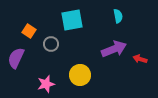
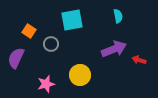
red arrow: moved 1 px left, 1 px down
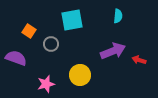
cyan semicircle: rotated 16 degrees clockwise
purple arrow: moved 1 px left, 2 px down
purple semicircle: rotated 85 degrees clockwise
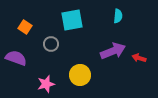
orange square: moved 4 px left, 4 px up
red arrow: moved 2 px up
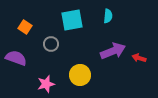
cyan semicircle: moved 10 px left
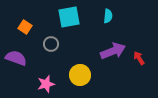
cyan square: moved 3 px left, 3 px up
red arrow: rotated 40 degrees clockwise
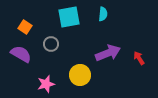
cyan semicircle: moved 5 px left, 2 px up
purple arrow: moved 5 px left, 2 px down
purple semicircle: moved 5 px right, 4 px up; rotated 10 degrees clockwise
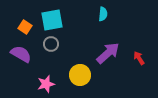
cyan square: moved 17 px left, 3 px down
purple arrow: rotated 20 degrees counterclockwise
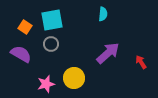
red arrow: moved 2 px right, 4 px down
yellow circle: moved 6 px left, 3 px down
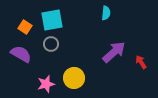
cyan semicircle: moved 3 px right, 1 px up
purple arrow: moved 6 px right, 1 px up
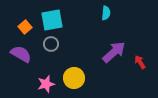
orange square: rotated 16 degrees clockwise
red arrow: moved 1 px left
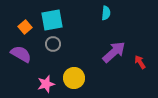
gray circle: moved 2 px right
